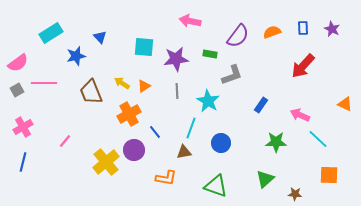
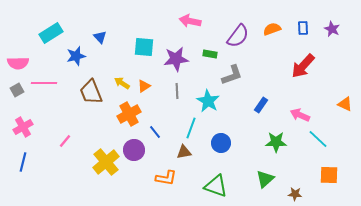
orange semicircle at (272, 32): moved 3 px up
pink semicircle at (18, 63): rotated 35 degrees clockwise
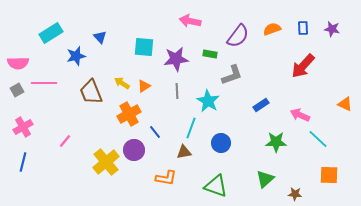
purple star at (332, 29): rotated 14 degrees counterclockwise
blue rectangle at (261, 105): rotated 21 degrees clockwise
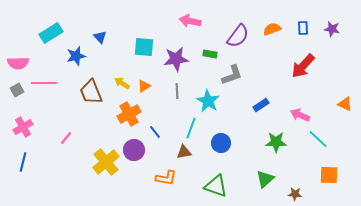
pink line at (65, 141): moved 1 px right, 3 px up
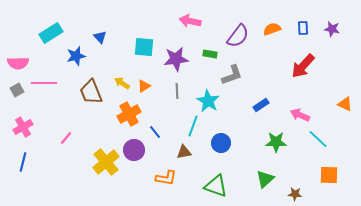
cyan line at (191, 128): moved 2 px right, 2 px up
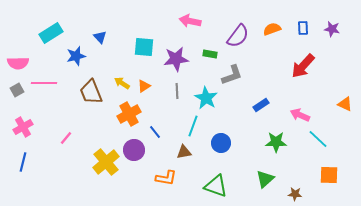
cyan star at (208, 101): moved 2 px left, 3 px up
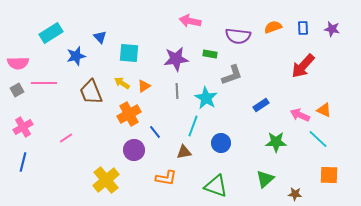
orange semicircle at (272, 29): moved 1 px right, 2 px up
purple semicircle at (238, 36): rotated 60 degrees clockwise
cyan square at (144, 47): moved 15 px left, 6 px down
orange triangle at (345, 104): moved 21 px left, 6 px down
pink line at (66, 138): rotated 16 degrees clockwise
yellow cross at (106, 162): moved 18 px down
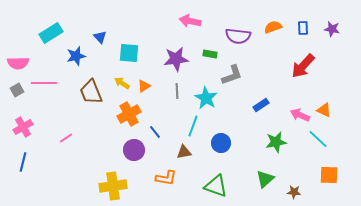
green star at (276, 142): rotated 10 degrees counterclockwise
yellow cross at (106, 180): moved 7 px right, 6 px down; rotated 32 degrees clockwise
brown star at (295, 194): moved 1 px left, 2 px up
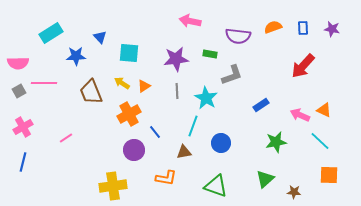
blue star at (76, 56): rotated 12 degrees clockwise
gray square at (17, 90): moved 2 px right, 1 px down
cyan line at (318, 139): moved 2 px right, 2 px down
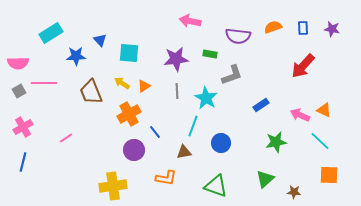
blue triangle at (100, 37): moved 3 px down
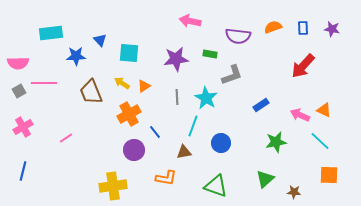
cyan rectangle at (51, 33): rotated 25 degrees clockwise
gray line at (177, 91): moved 6 px down
blue line at (23, 162): moved 9 px down
